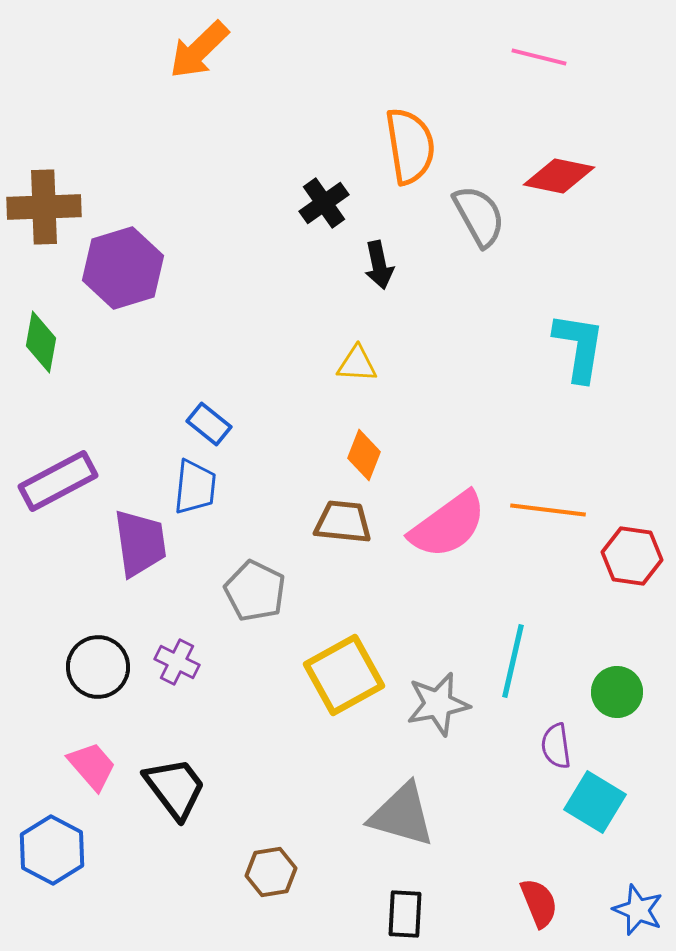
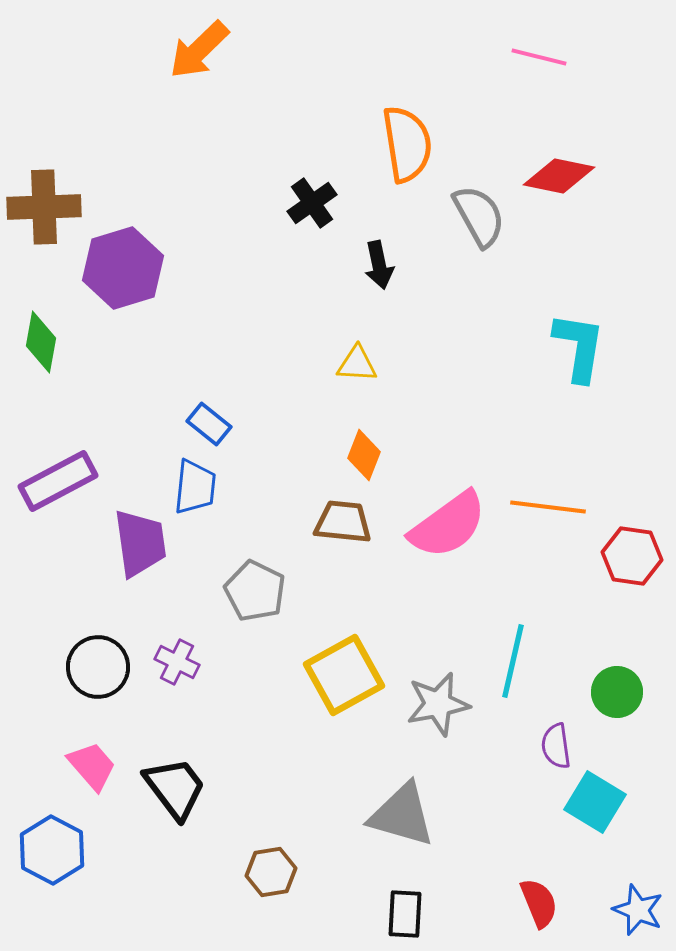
orange semicircle: moved 3 px left, 2 px up
black cross: moved 12 px left
orange line: moved 3 px up
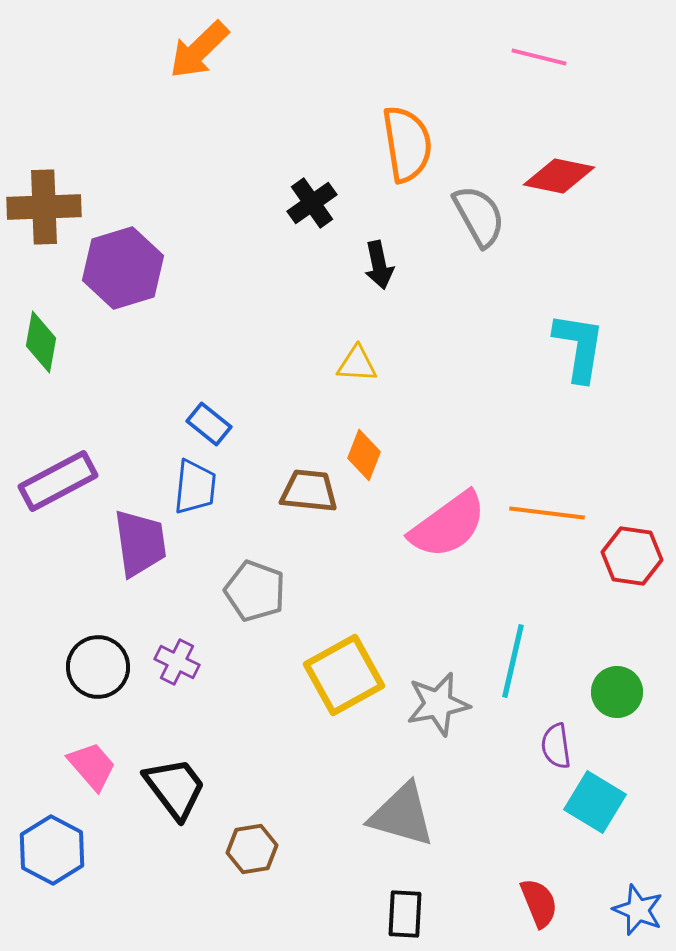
orange line: moved 1 px left, 6 px down
brown trapezoid: moved 34 px left, 31 px up
gray pentagon: rotated 6 degrees counterclockwise
brown hexagon: moved 19 px left, 23 px up
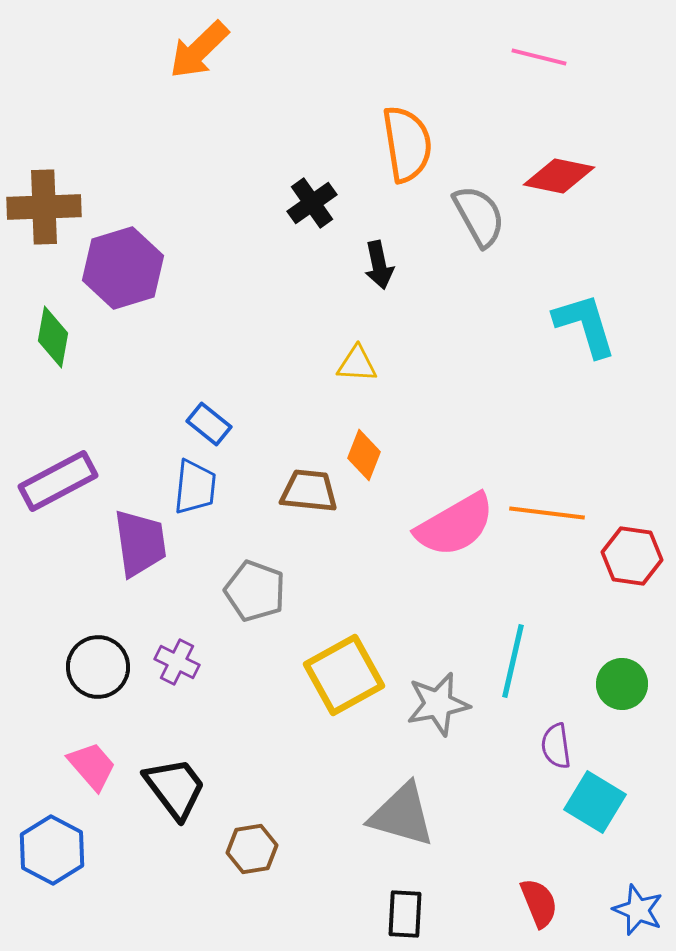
green diamond: moved 12 px right, 5 px up
cyan L-shape: moved 6 px right, 22 px up; rotated 26 degrees counterclockwise
pink semicircle: moved 7 px right; rotated 6 degrees clockwise
green circle: moved 5 px right, 8 px up
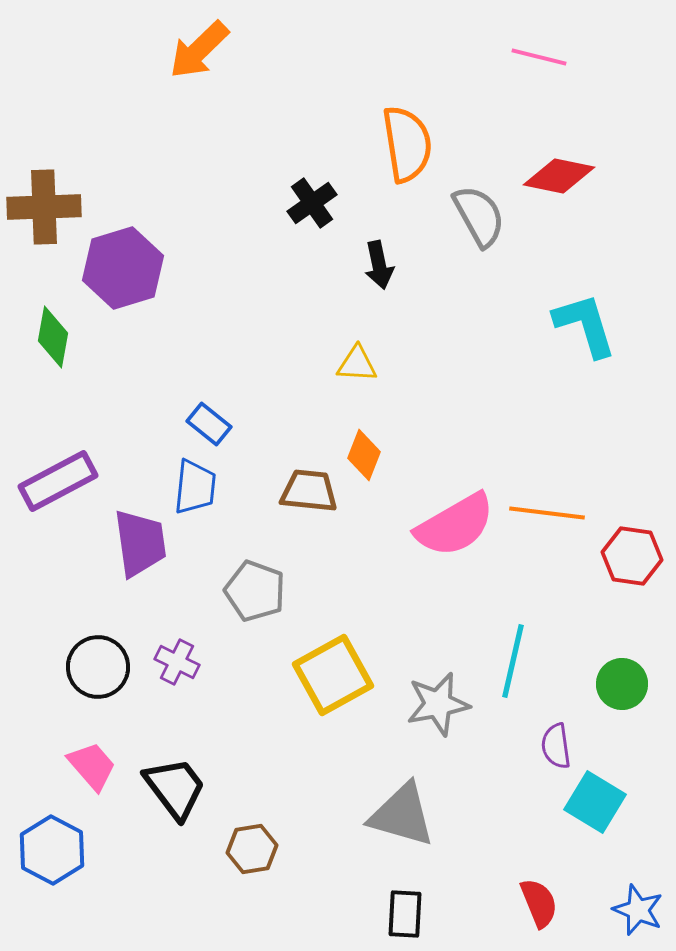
yellow square: moved 11 px left
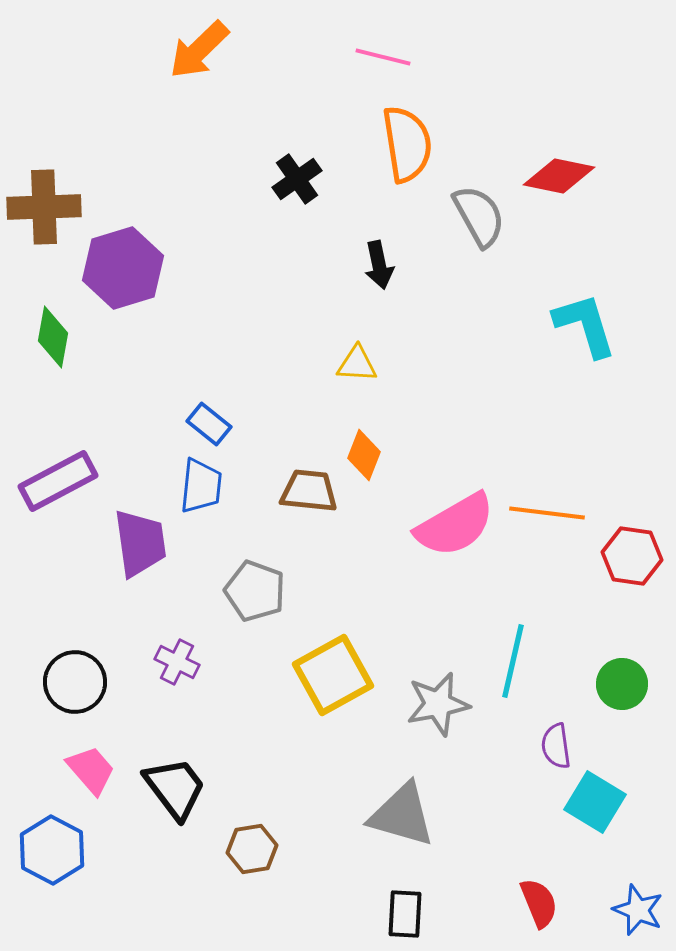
pink line: moved 156 px left
black cross: moved 15 px left, 24 px up
blue trapezoid: moved 6 px right, 1 px up
black circle: moved 23 px left, 15 px down
pink trapezoid: moved 1 px left, 4 px down
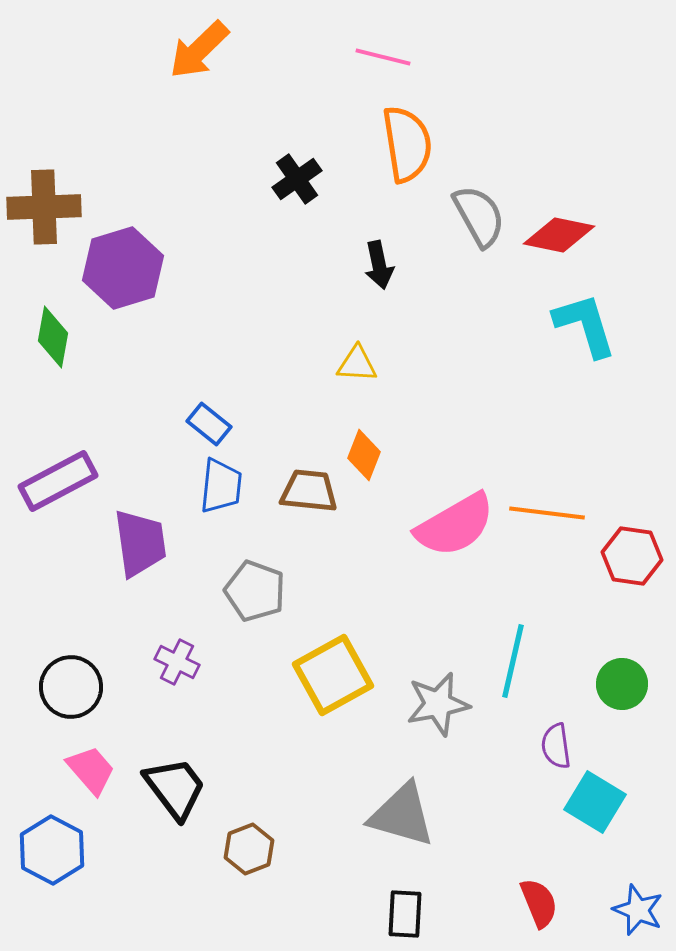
red diamond: moved 59 px down
blue trapezoid: moved 20 px right
black circle: moved 4 px left, 5 px down
brown hexagon: moved 3 px left; rotated 12 degrees counterclockwise
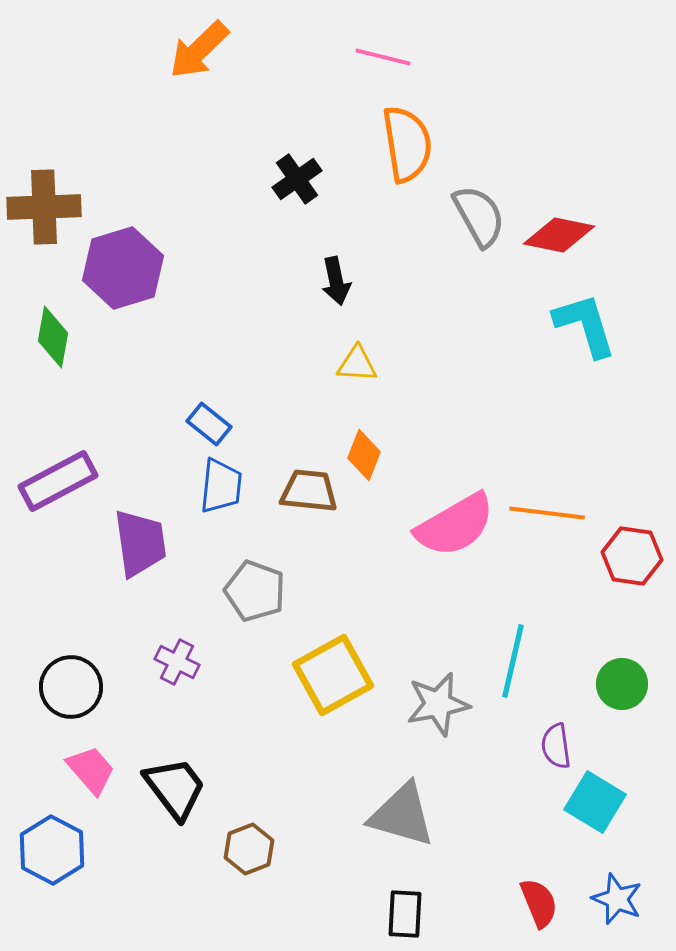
black arrow: moved 43 px left, 16 px down
blue star: moved 21 px left, 11 px up
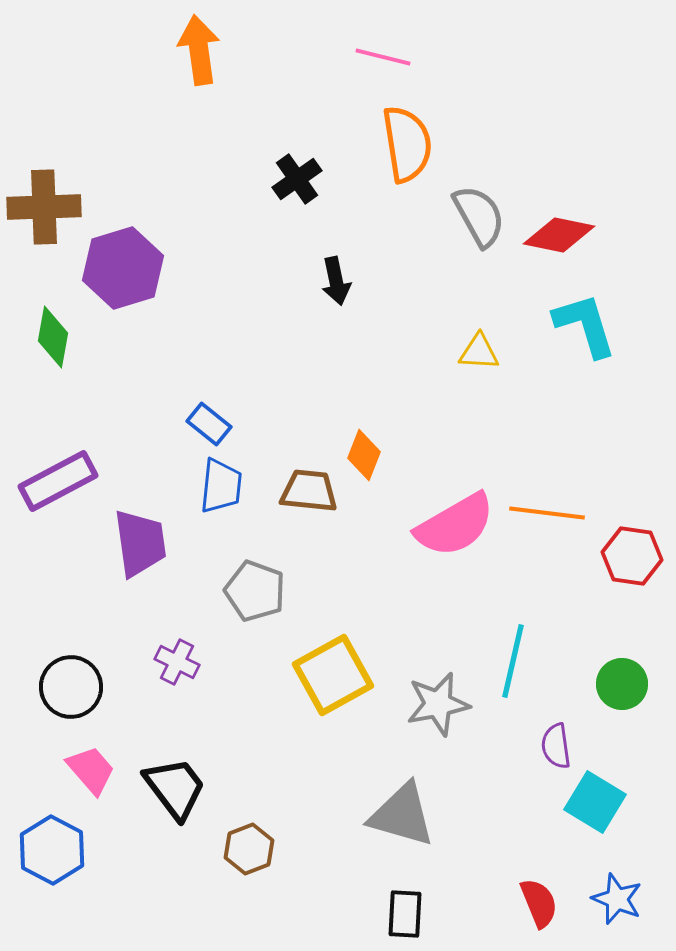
orange arrow: rotated 126 degrees clockwise
yellow triangle: moved 122 px right, 12 px up
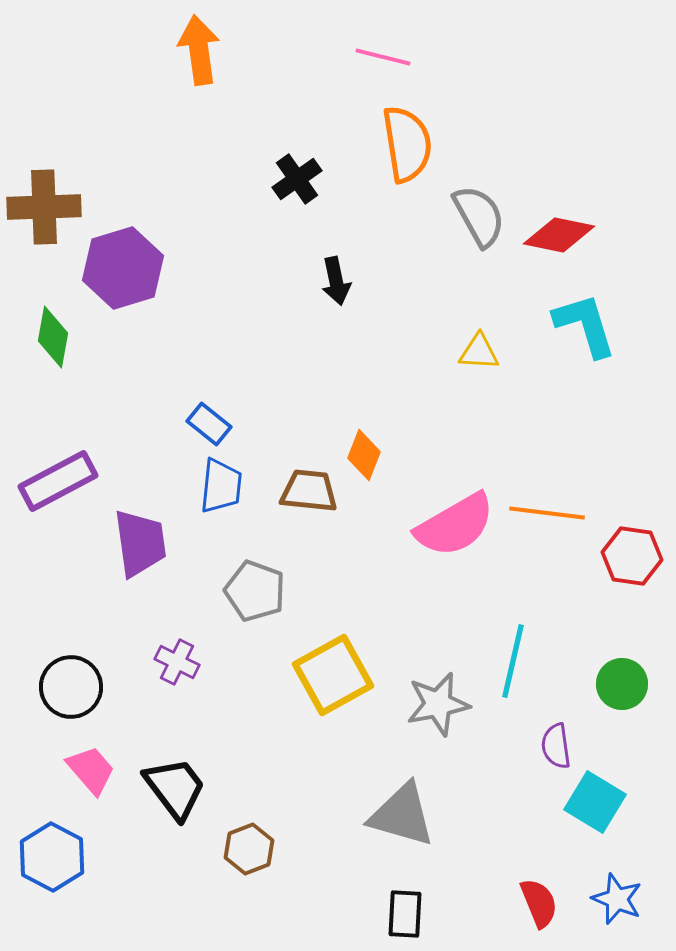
blue hexagon: moved 7 px down
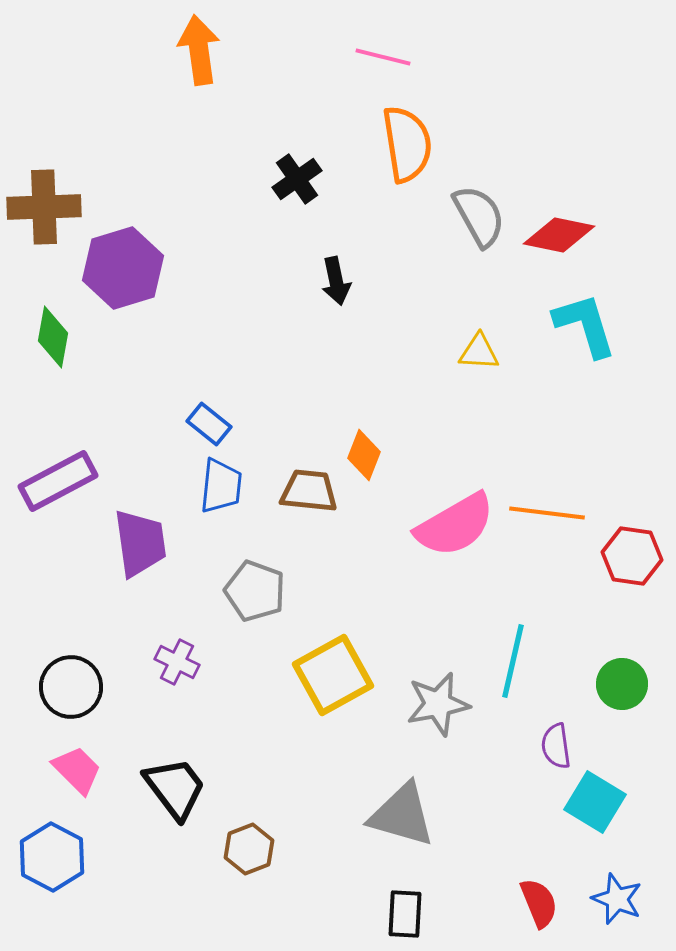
pink trapezoid: moved 14 px left; rotated 4 degrees counterclockwise
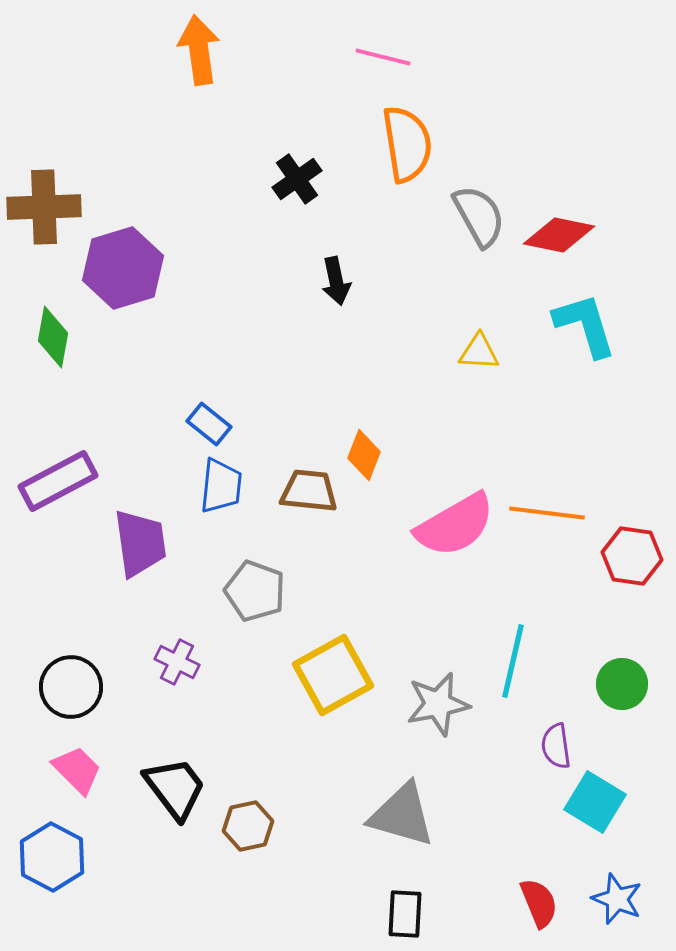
brown hexagon: moved 1 px left, 23 px up; rotated 9 degrees clockwise
